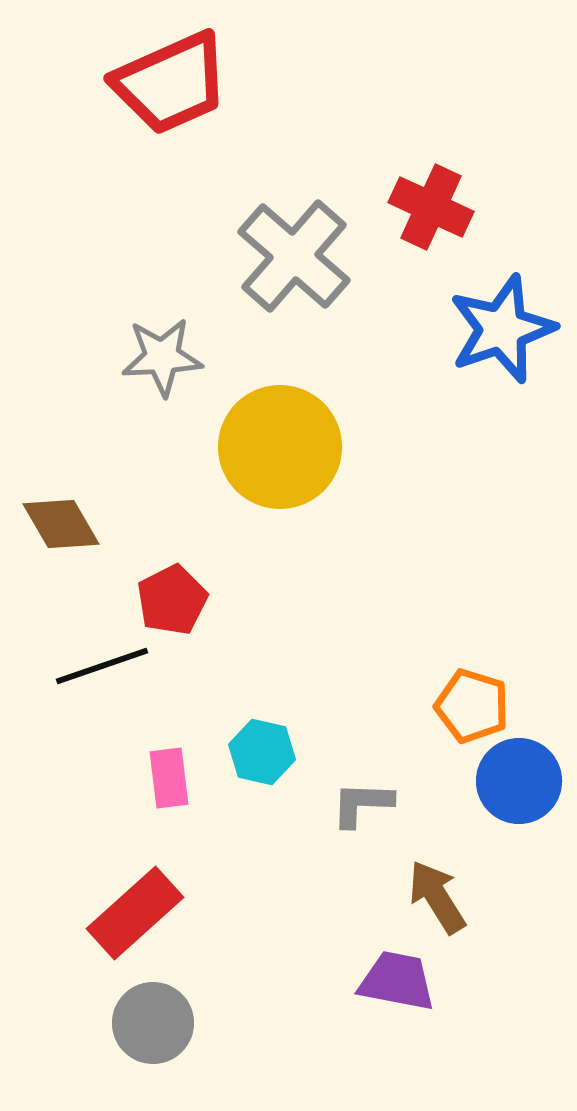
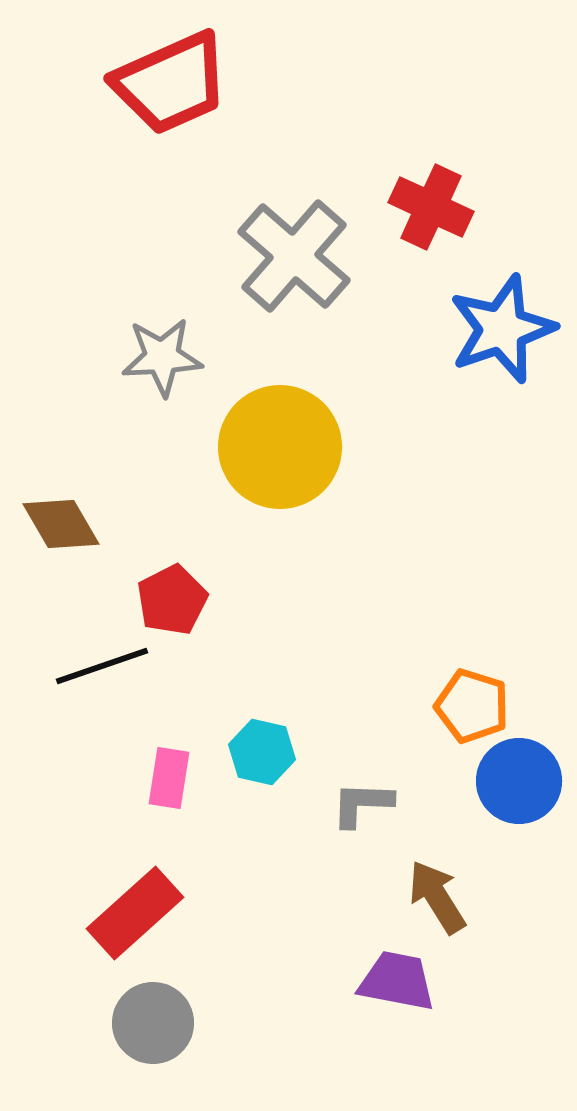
pink rectangle: rotated 16 degrees clockwise
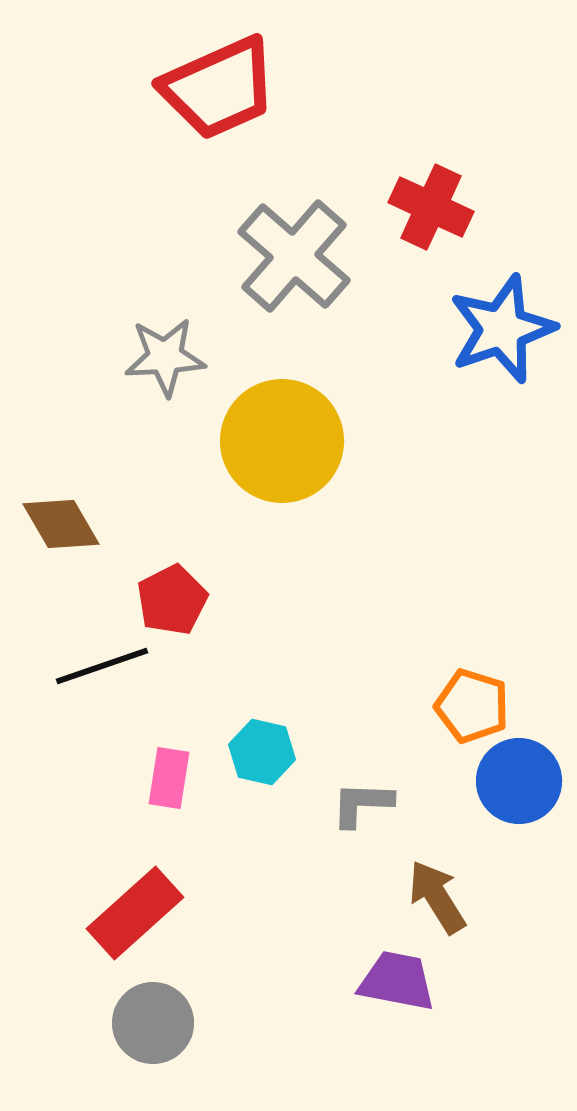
red trapezoid: moved 48 px right, 5 px down
gray star: moved 3 px right
yellow circle: moved 2 px right, 6 px up
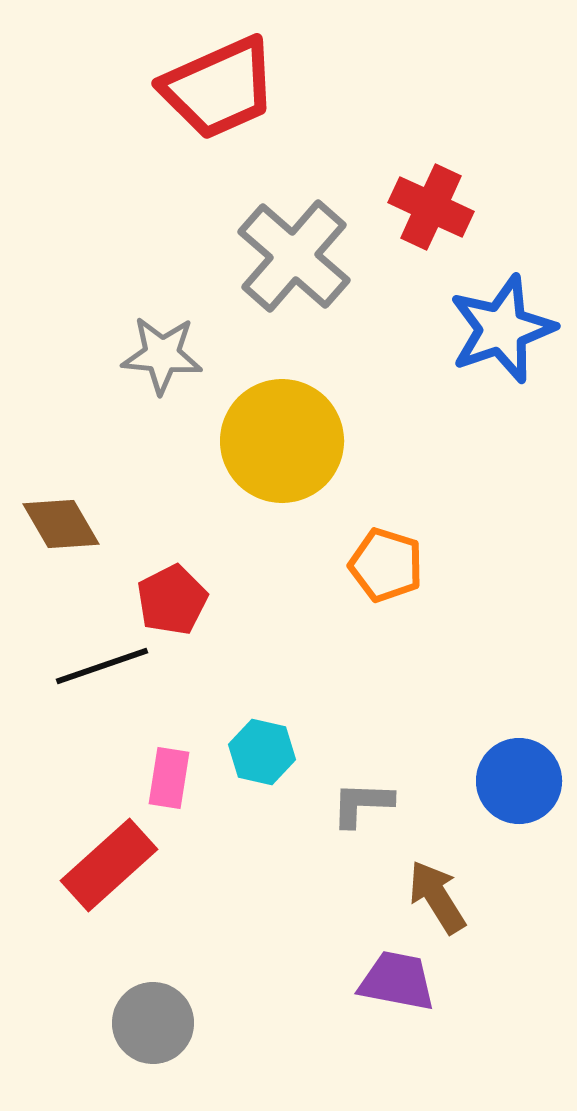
gray star: moved 3 px left, 2 px up; rotated 8 degrees clockwise
orange pentagon: moved 86 px left, 141 px up
red rectangle: moved 26 px left, 48 px up
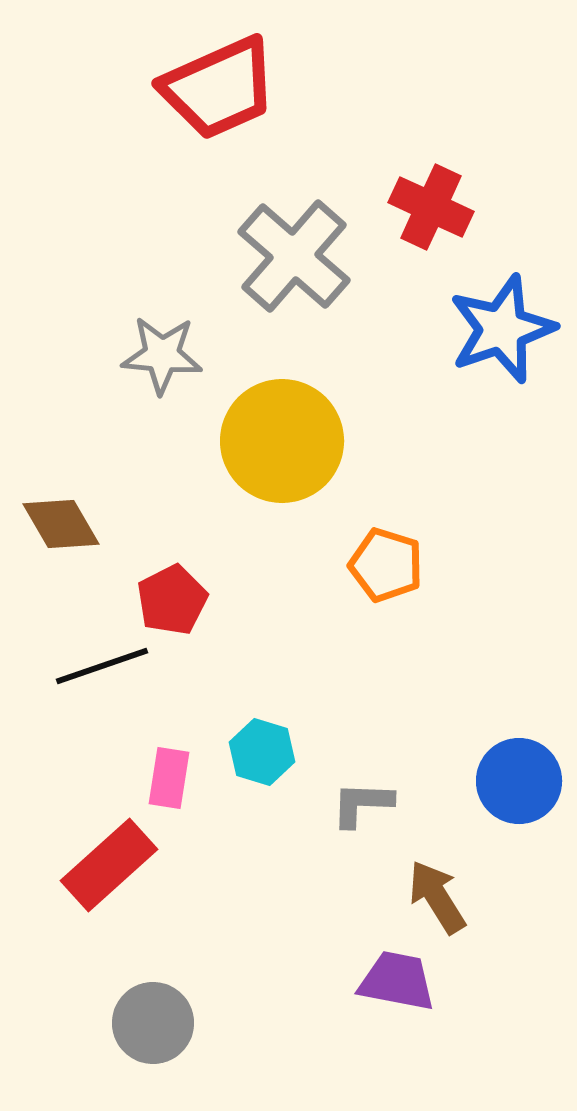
cyan hexagon: rotated 4 degrees clockwise
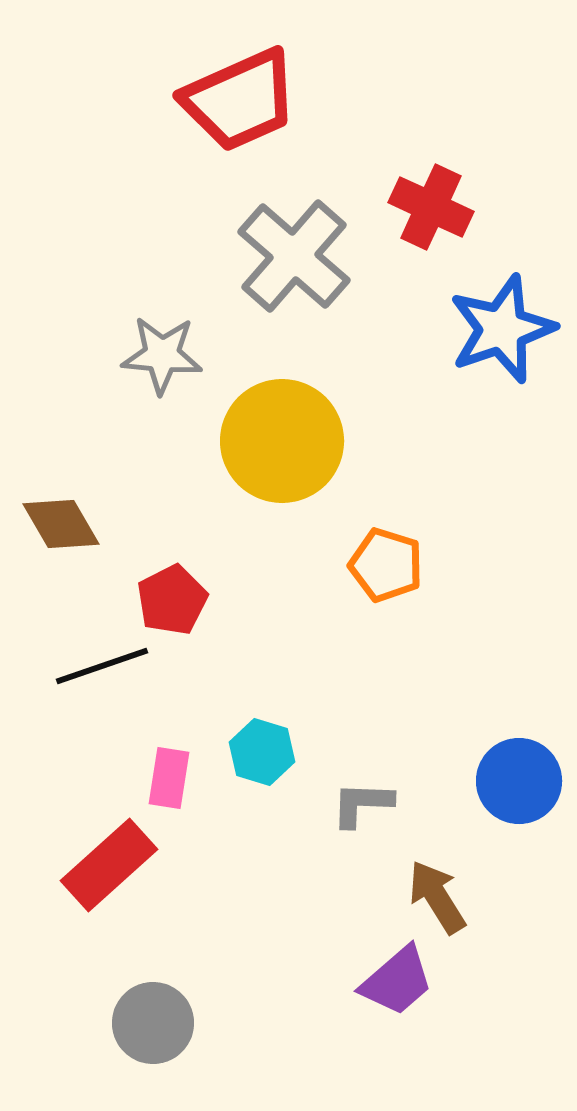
red trapezoid: moved 21 px right, 12 px down
purple trapezoid: rotated 128 degrees clockwise
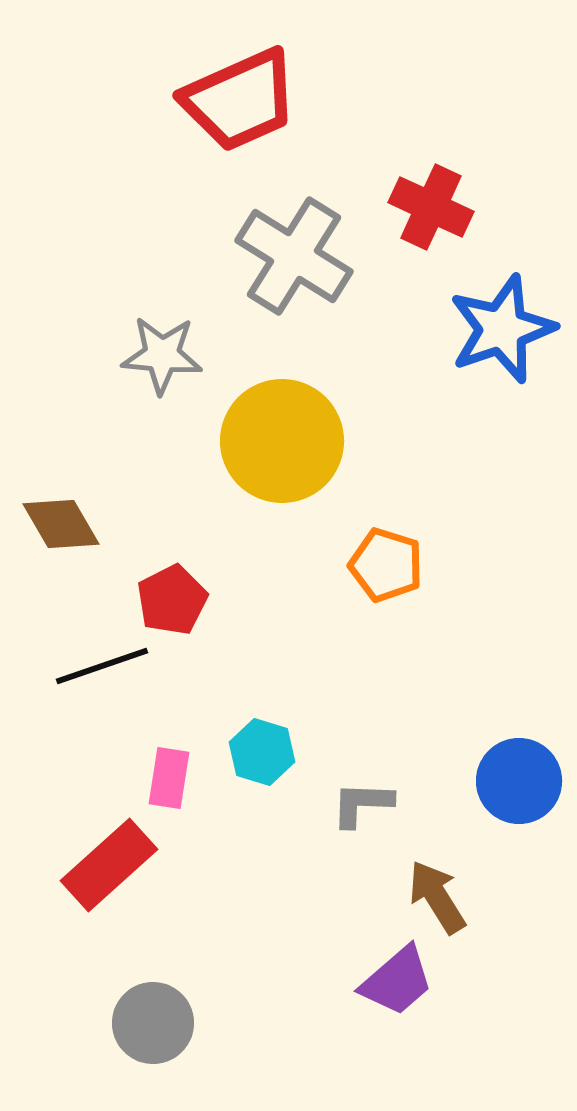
gray cross: rotated 9 degrees counterclockwise
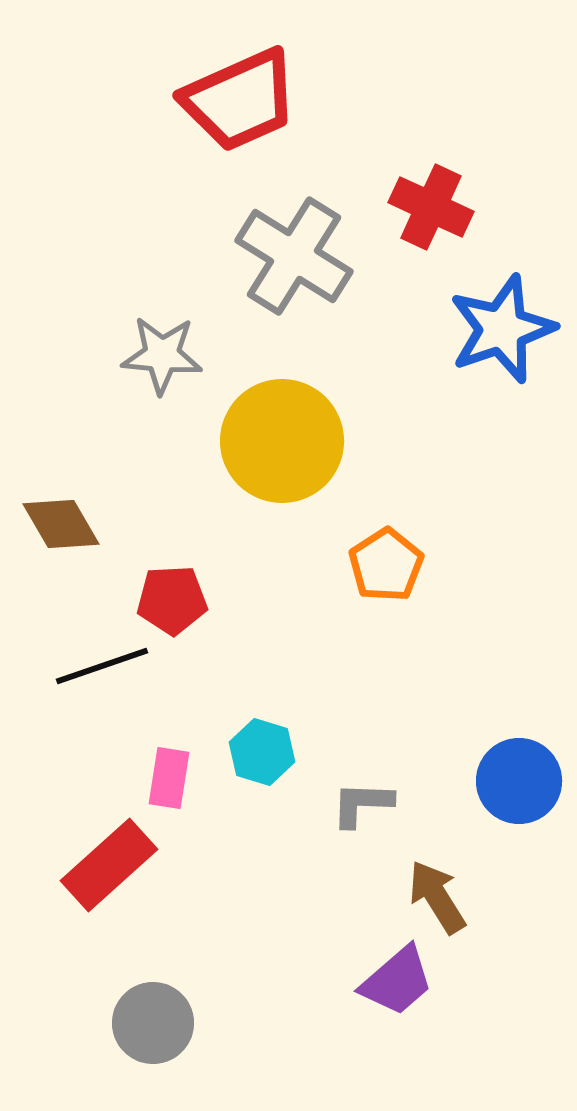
orange pentagon: rotated 22 degrees clockwise
red pentagon: rotated 24 degrees clockwise
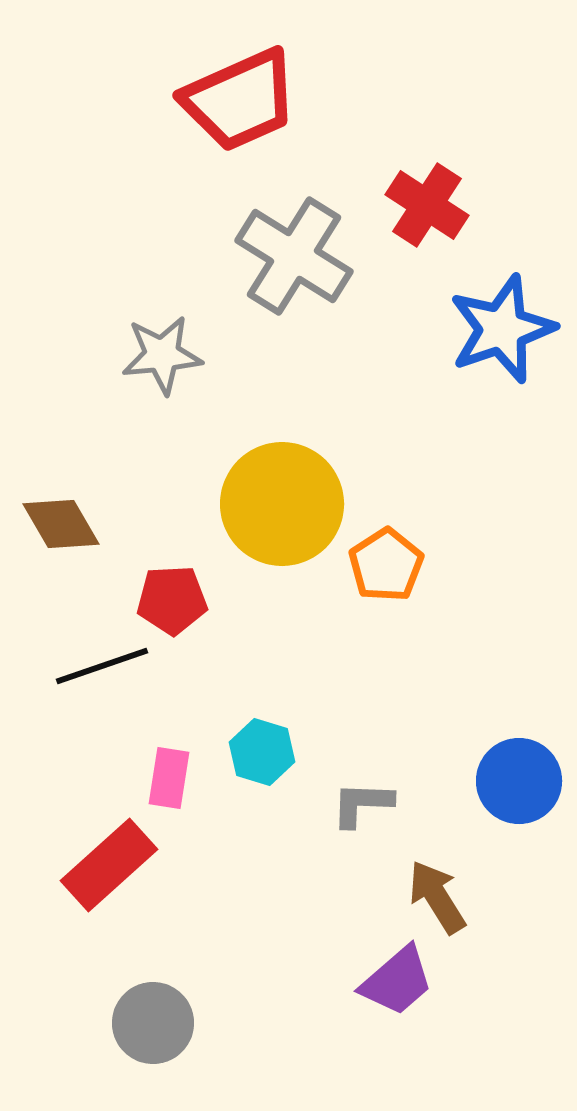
red cross: moved 4 px left, 2 px up; rotated 8 degrees clockwise
gray star: rotated 10 degrees counterclockwise
yellow circle: moved 63 px down
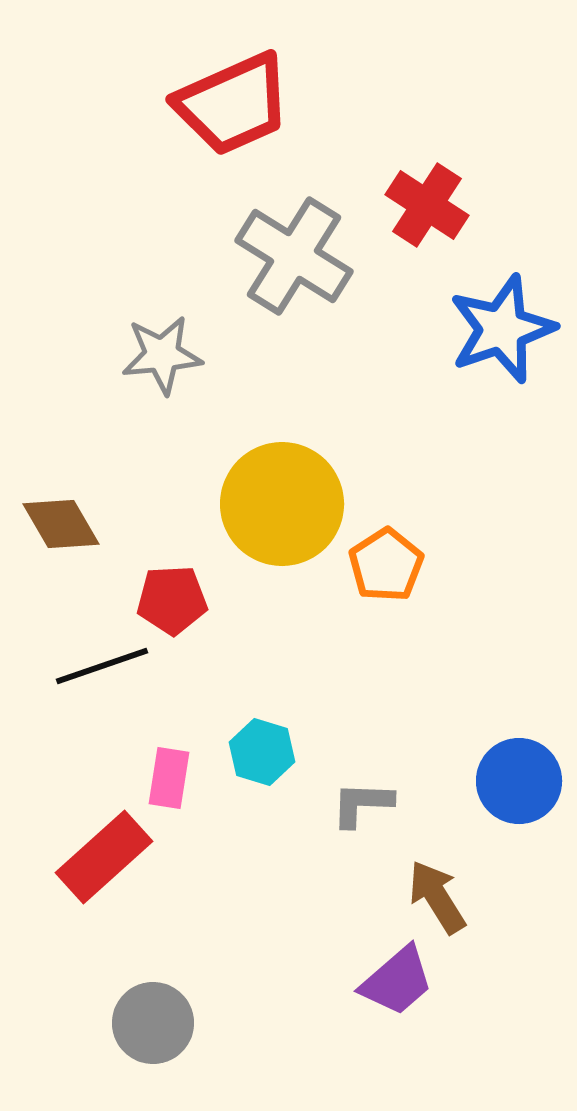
red trapezoid: moved 7 px left, 4 px down
red rectangle: moved 5 px left, 8 px up
